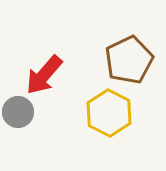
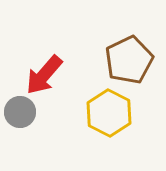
gray circle: moved 2 px right
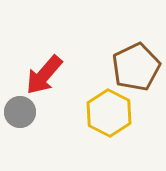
brown pentagon: moved 7 px right, 7 px down
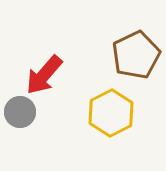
brown pentagon: moved 12 px up
yellow hexagon: moved 2 px right; rotated 6 degrees clockwise
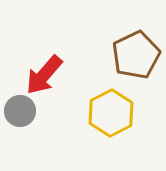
gray circle: moved 1 px up
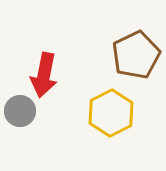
red arrow: rotated 30 degrees counterclockwise
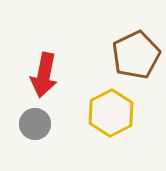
gray circle: moved 15 px right, 13 px down
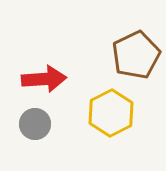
red arrow: moved 4 px down; rotated 105 degrees counterclockwise
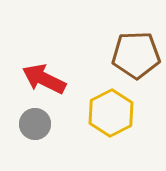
brown pentagon: rotated 24 degrees clockwise
red arrow: rotated 150 degrees counterclockwise
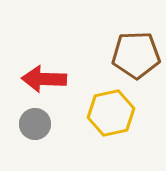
red arrow: rotated 24 degrees counterclockwise
yellow hexagon: rotated 15 degrees clockwise
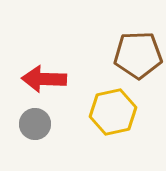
brown pentagon: moved 2 px right
yellow hexagon: moved 2 px right, 1 px up
